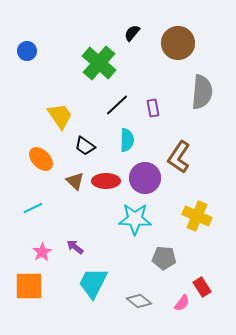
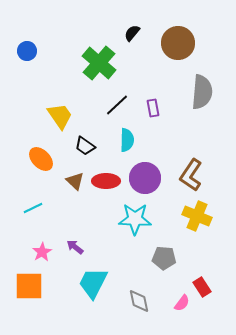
brown L-shape: moved 12 px right, 18 px down
gray diamond: rotated 40 degrees clockwise
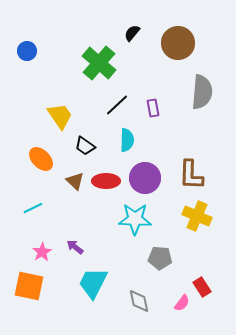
brown L-shape: rotated 32 degrees counterclockwise
gray pentagon: moved 4 px left
orange square: rotated 12 degrees clockwise
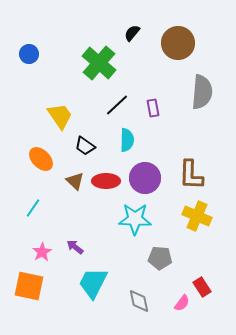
blue circle: moved 2 px right, 3 px down
cyan line: rotated 30 degrees counterclockwise
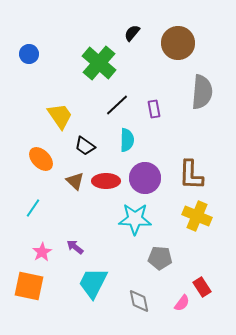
purple rectangle: moved 1 px right, 1 px down
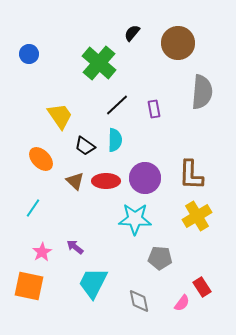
cyan semicircle: moved 12 px left
yellow cross: rotated 36 degrees clockwise
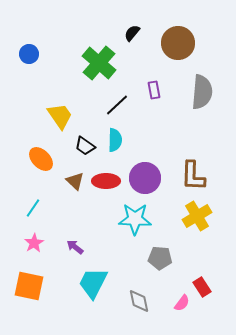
purple rectangle: moved 19 px up
brown L-shape: moved 2 px right, 1 px down
pink star: moved 8 px left, 9 px up
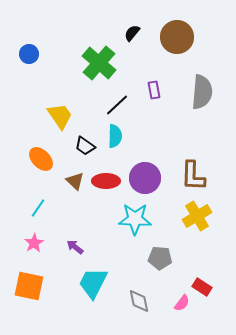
brown circle: moved 1 px left, 6 px up
cyan semicircle: moved 4 px up
cyan line: moved 5 px right
red rectangle: rotated 24 degrees counterclockwise
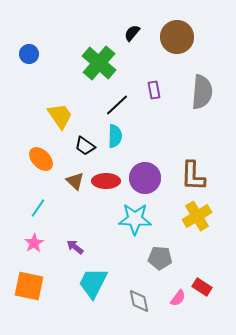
pink semicircle: moved 4 px left, 5 px up
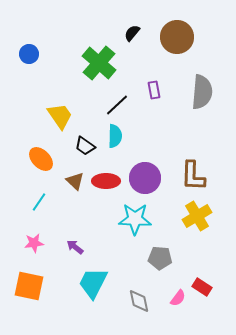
cyan line: moved 1 px right, 6 px up
pink star: rotated 24 degrees clockwise
